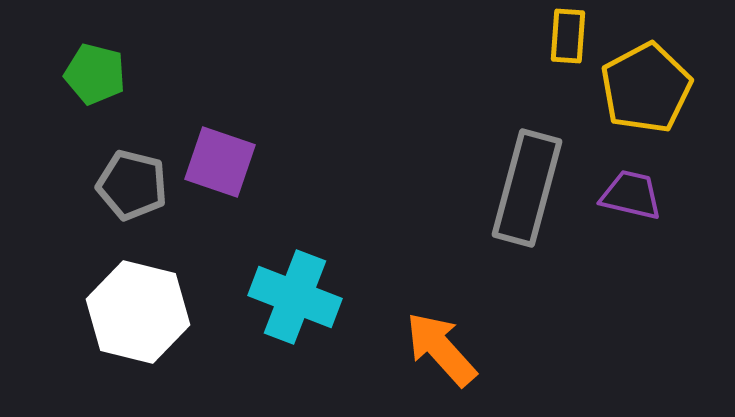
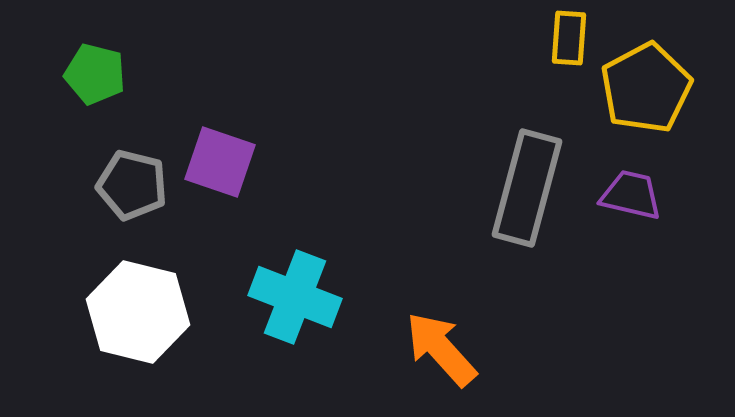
yellow rectangle: moved 1 px right, 2 px down
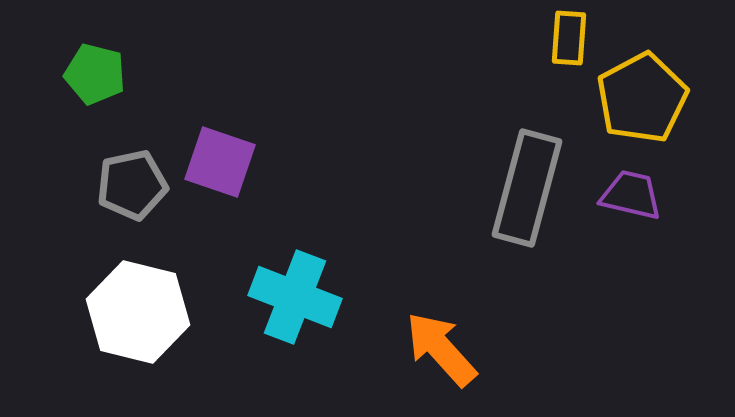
yellow pentagon: moved 4 px left, 10 px down
gray pentagon: rotated 26 degrees counterclockwise
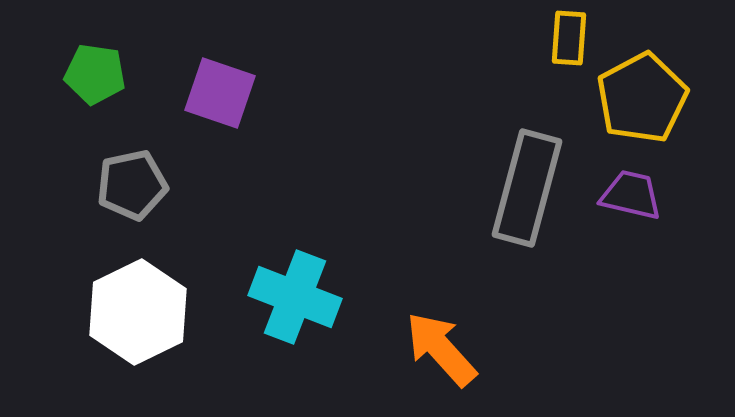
green pentagon: rotated 6 degrees counterclockwise
purple square: moved 69 px up
white hexagon: rotated 20 degrees clockwise
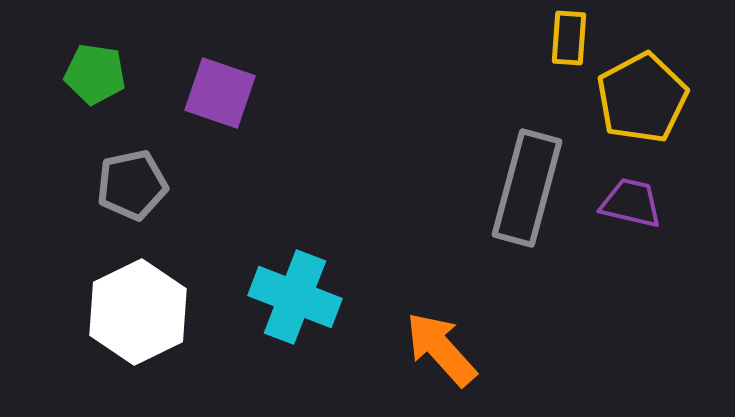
purple trapezoid: moved 8 px down
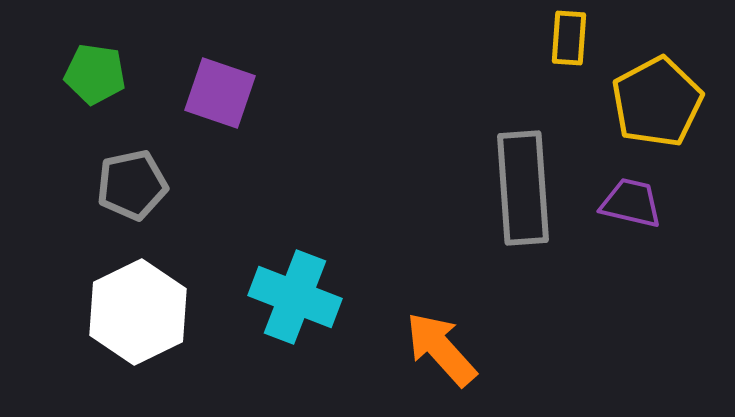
yellow pentagon: moved 15 px right, 4 px down
gray rectangle: moved 4 px left; rotated 19 degrees counterclockwise
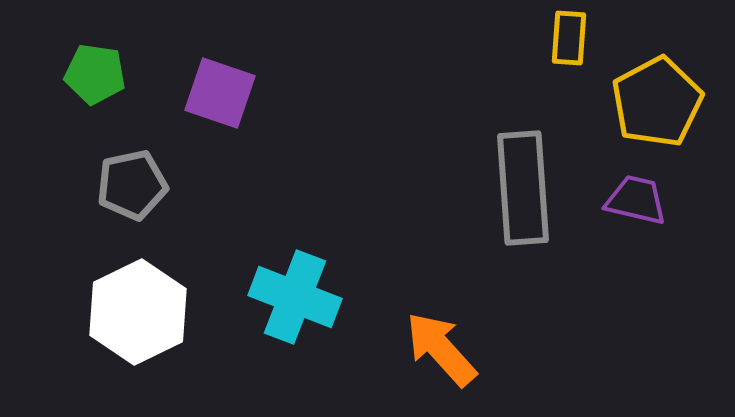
purple trapezoid: moved 5 px right, 3 px up
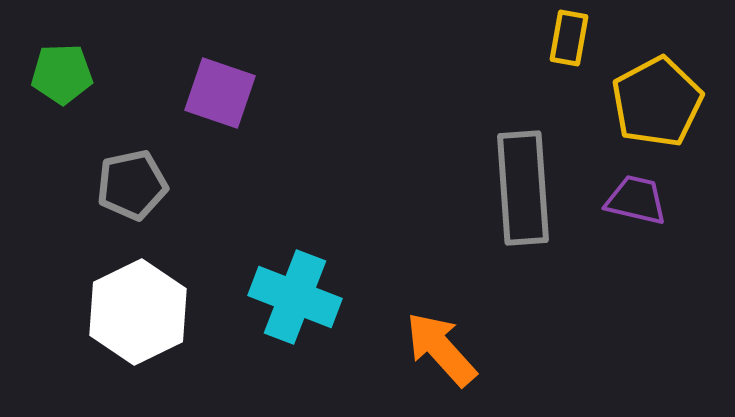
yellow rectangle: rotated 6 degrees clockwise
green pentagon: moved 33 px left; rotated 10 degrees counterclockwise
